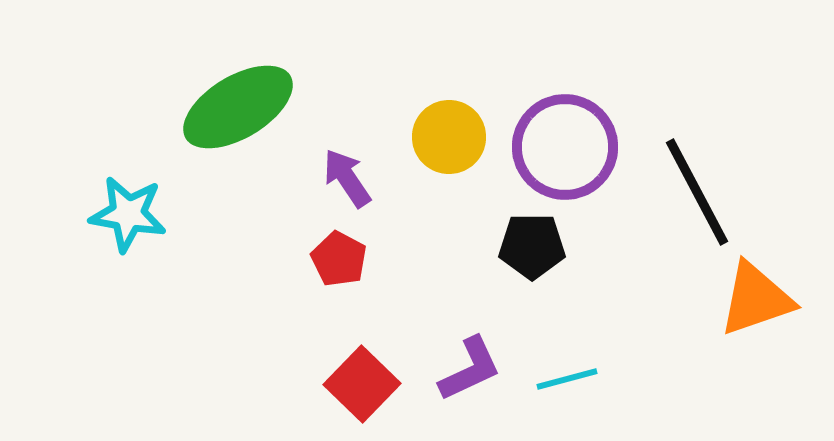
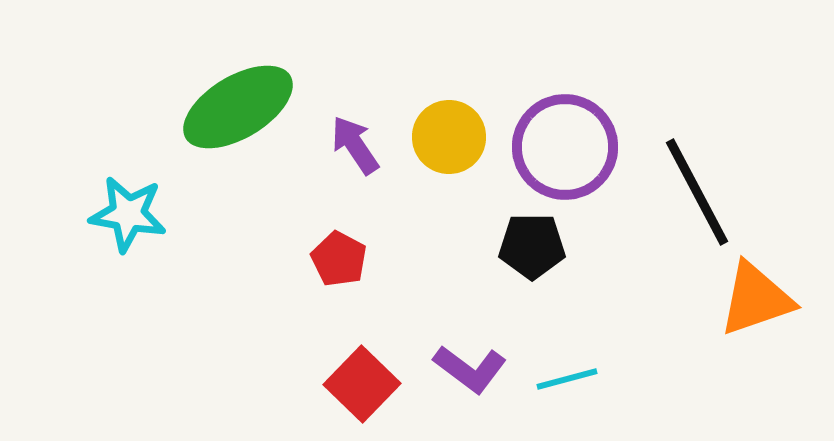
purple arrow: moved 8 px right, 33 px up
purple L-shape: rotated 62 degrees clockwise
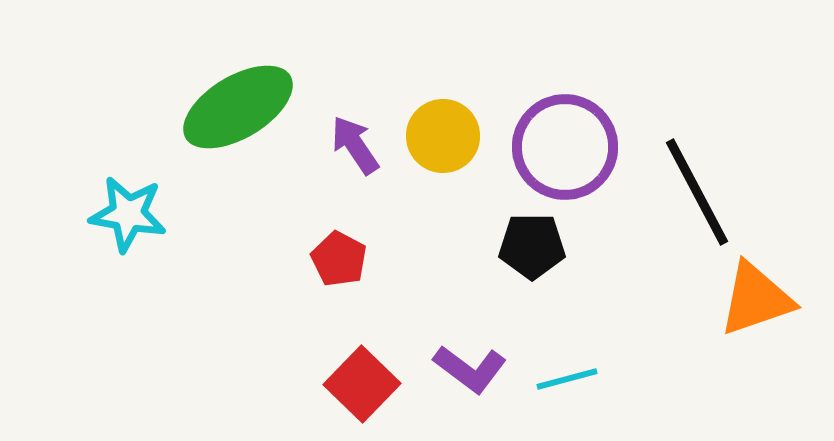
yellow circle: moved 6 px left, 1 px up
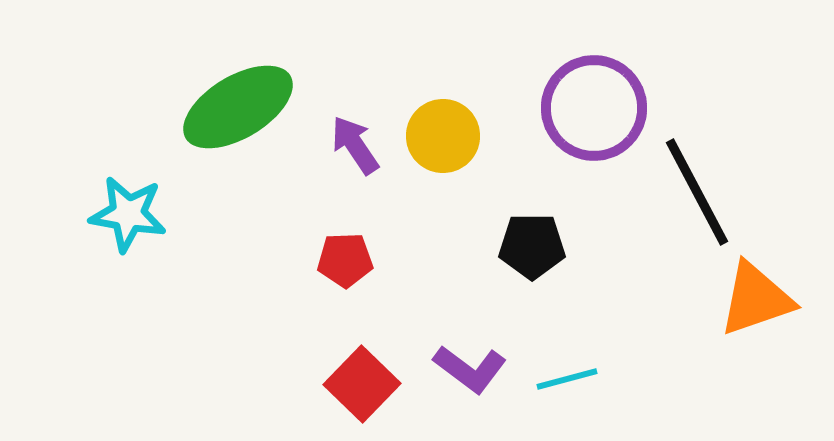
purple circle: moved 29 px right, 39 px up
red pentagon: moved 6 px right, 1 px down; rotated 30 degrees counterclockwise
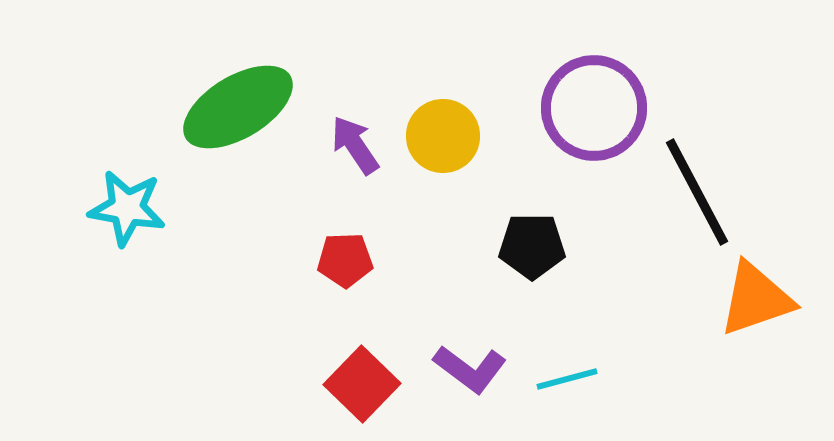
cyan star: moved 1 px left, 6 px up
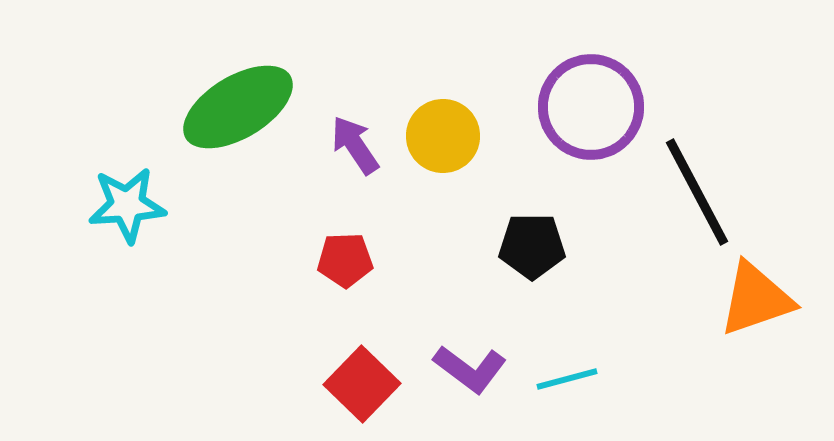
purple circle: moved 3 px left, 1 px up
cyan star: moved 3 px up; rotated 14 degrees counterclockwise
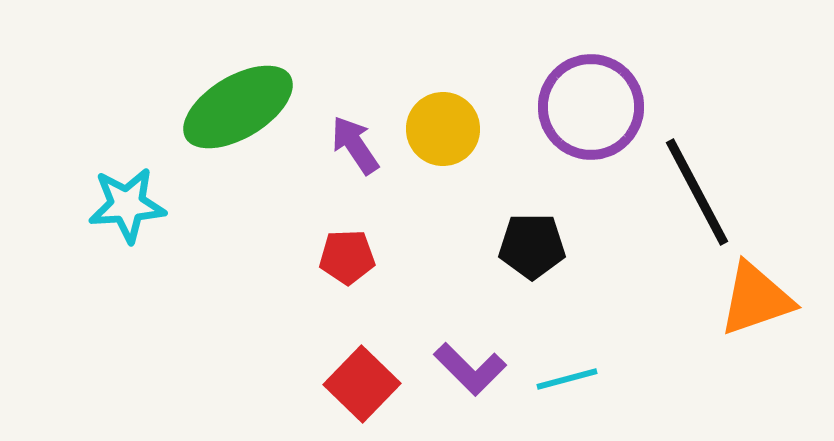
yellow circle: moved 7 px up
red pentagon: moved 2 px right, 3 px up
purple L-shape: rotated 8 degrees clockwise
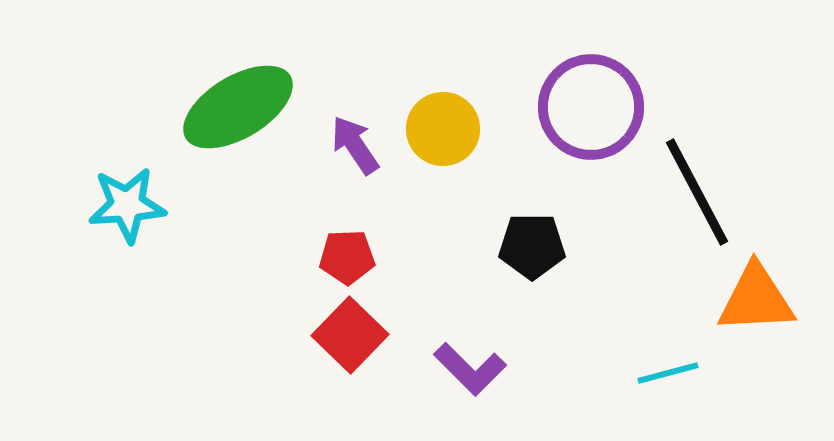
orange triangle: rotated 16 degrees clockwise
cyan line: moved 101 px right, 6 px up
red square: moved 12 px left, 49 px up
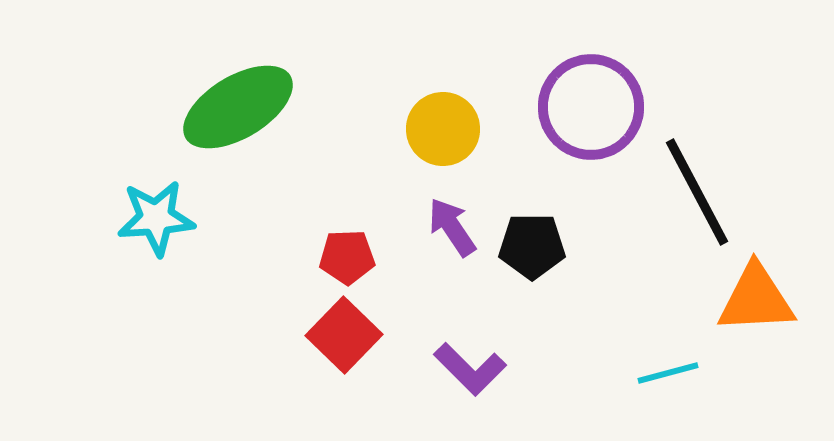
purple arrow: moved 97 px right, 82 px down
cyan star: moved 29 px right, 13 px down
red square: moved 6 px left
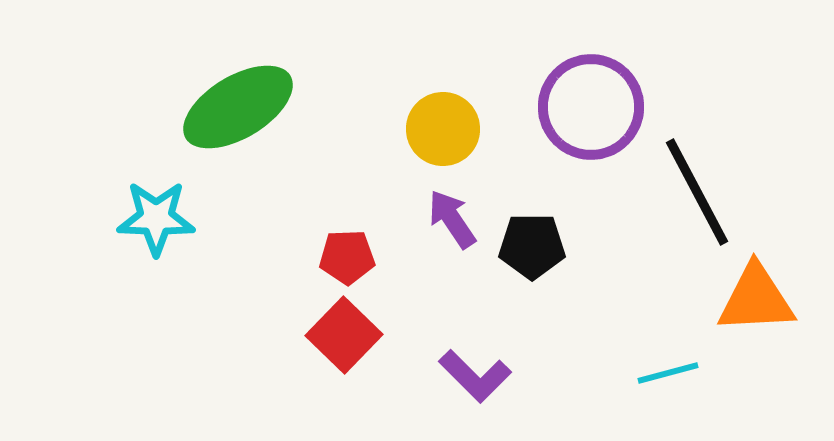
cyan star: rotated 6 degrees clockwise
purple arrow: moved 8 px up
purple L-shape: moved 5 px right, 7 px down
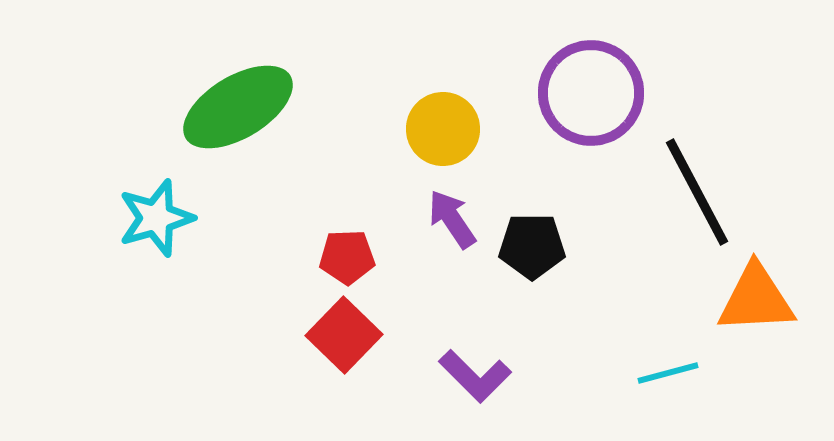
purple circle: moved 14 px up
cyan star: rotated 18 degrees counterclockwise
